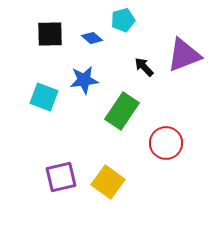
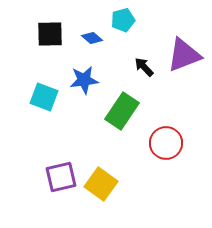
yellow square: moved 7 px left, 2 px down
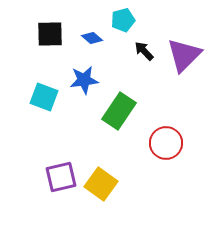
purple triangle: rotated 24 degrees counterclockwise
black arrow: moved 16 px up
green rectangle: moved 3 px left
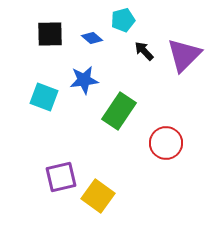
yellow square: moved 3 px left, 12 px down
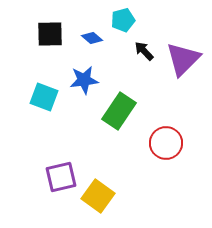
purple triangle: moved 1 px left, 4 px down
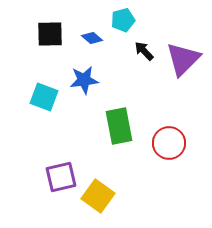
green rectangle: moved 15 px down; rotated 45 degrees counterclockwise
red circle: moved 3 px right
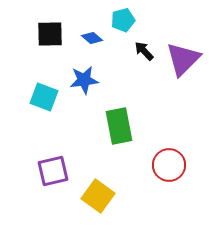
red circle: moved 22 px down
purple square: moved 8 px left, 6 px up
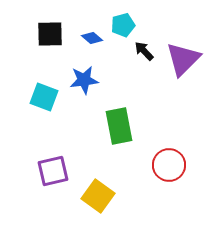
cyan pentagon: moved 5 px down
